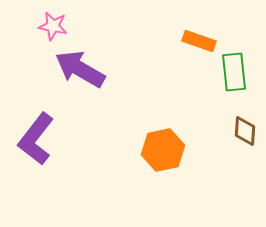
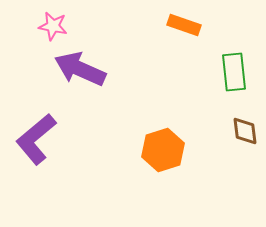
orange rectangle: moved 15 px left, 16 px up
purple arrow: rotated 6 degrees counterclockwise
brown diamond: rotated 12 degrees counterclockwise
purple L-shape: rotated 12 degrees clockwise
orange hexagon: rotated 6 degrees counterclockwise
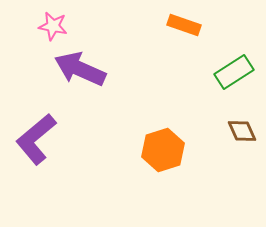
green rectangle: rotated 63 degrees clockwise
brown diamond: moved 3 px left; rotated 16 degrees counterclockwise
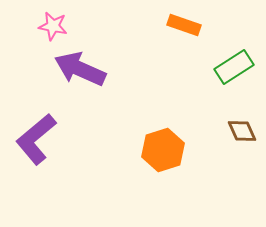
green rectangle: moved 5 px up
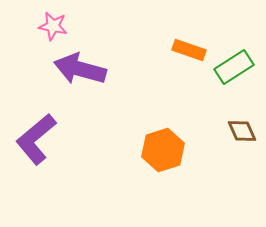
orange rectangle: moved 5 px right, 25 px down
purple arrow: rotated 9 degrees counterclockwise
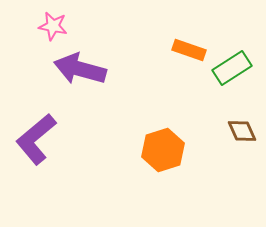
green rectangle: moved 2 px left, 1 px down
